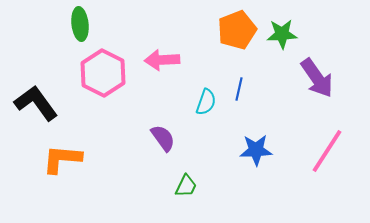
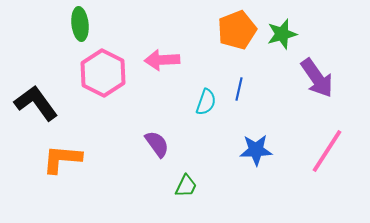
green star: rotated 12 degrees counterclockwise
purple semicircle: moved 6 px left, 6 px down
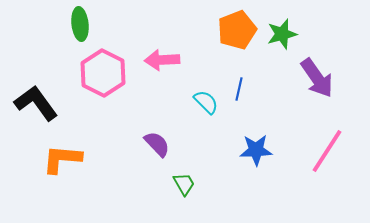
cyan semicircle: rotated 64 degrees counterclockwise
purple semicircle: rotated 8 degrees counterclockwise
green trapezoid: moved 2 px left, 2 px up; rotated 55 degrees counterclockwise
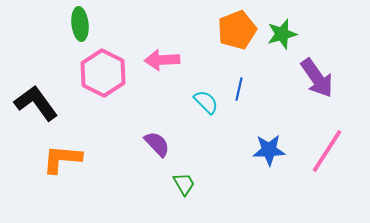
blue star: moved 13 px right
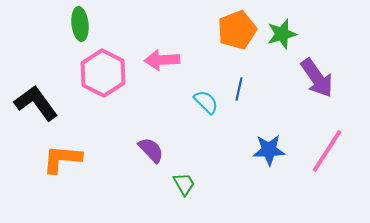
purple semicircle: moved 6 px left, 6 px down
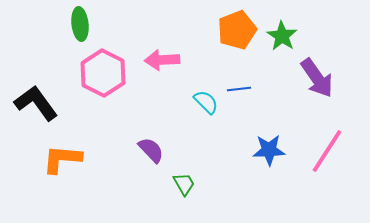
green star: moved 2 px down; rotated 24 degrees counterclockwise
blue line: rotated 70 degrees clockwise
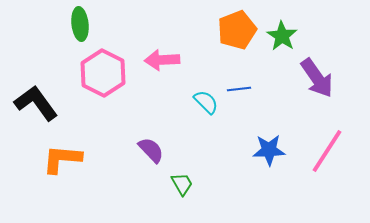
green trapezoid: moved 2 px left
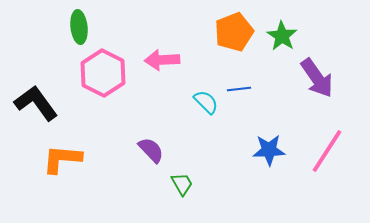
green ellipse: moved 1 px left, 3 px down
orange pentagon: moved 3 px left, 2 px down
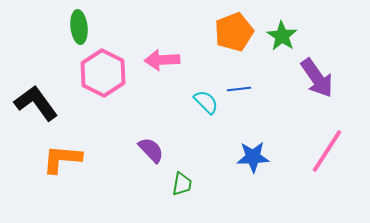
blue star: moved 16 px left, 7 px down
green trapezoid: rotated 40 degrees clockwise
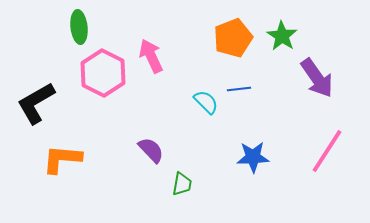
orange pentagon: moved 1 px left, 6 px down
pink arrow: moved 11 px left, 4 px up; rotated 68 degrees clockwise
black L-shape: rotated 84 degrees counterclockwise
